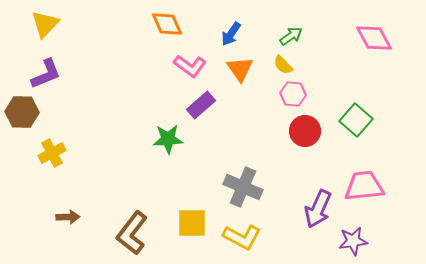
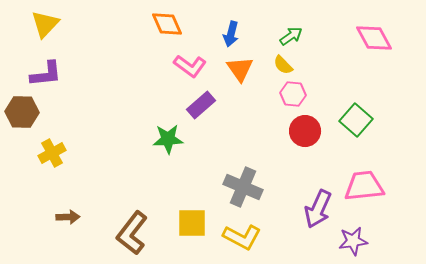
blue arrow: rotated 20 degrees counterclockwise
purple L-shape: rotated 16 degrees clockwise
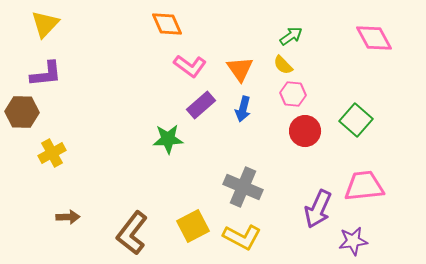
blue arrow: moved 12 px right, 75 px down
yellow square: moved 1 px right, 3 px down; rotated 28 degrees counterclockwise
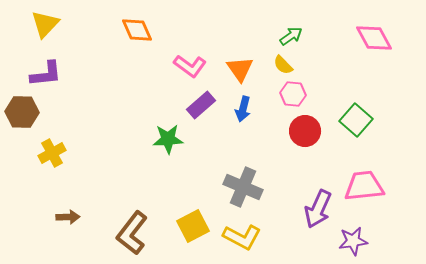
orange diamond: moved 30 px left, 6 px down
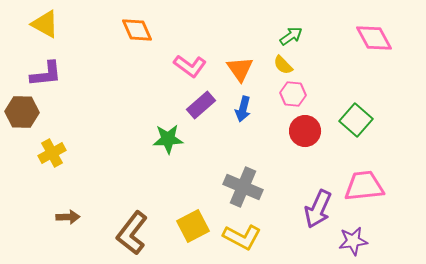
yellow triangle: rotated 44 degrees counterclockwise
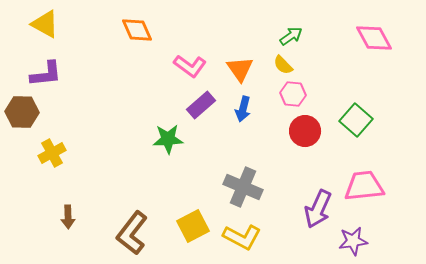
brown arrow: rotated 90 degrees clockwise
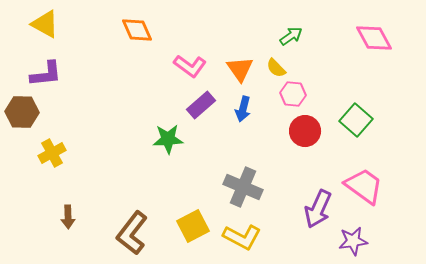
yellow semicircle: moved 7 px left, 3 px down
pink trapezoid: rotated 42 degrees clockwise
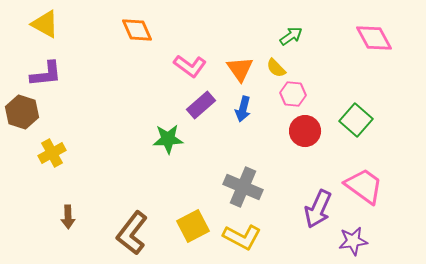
brown hexagon: rotated 16 degrees clockwise
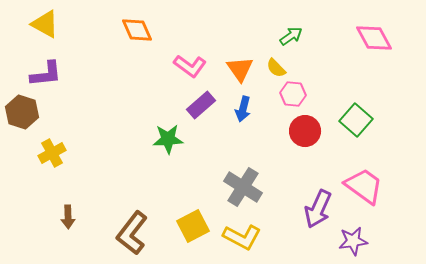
gray cross: rotated 9 degrees clockwise
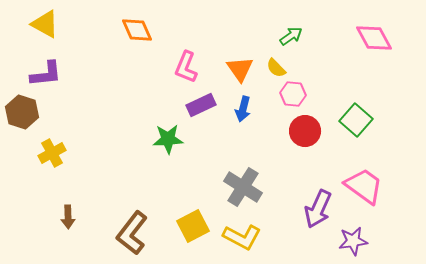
pink L-shape: moved 4 px left, 1 px down; rotated 76 degrees clockwise
purple rectangle: rotated 16 degrees clockwise
